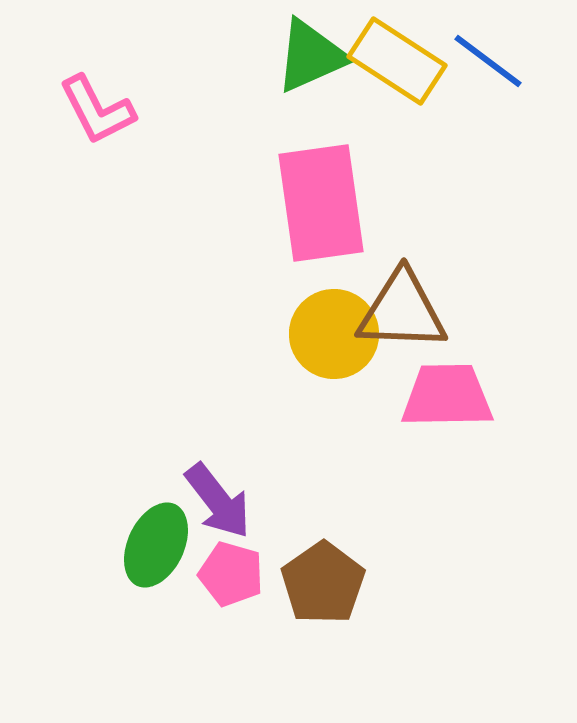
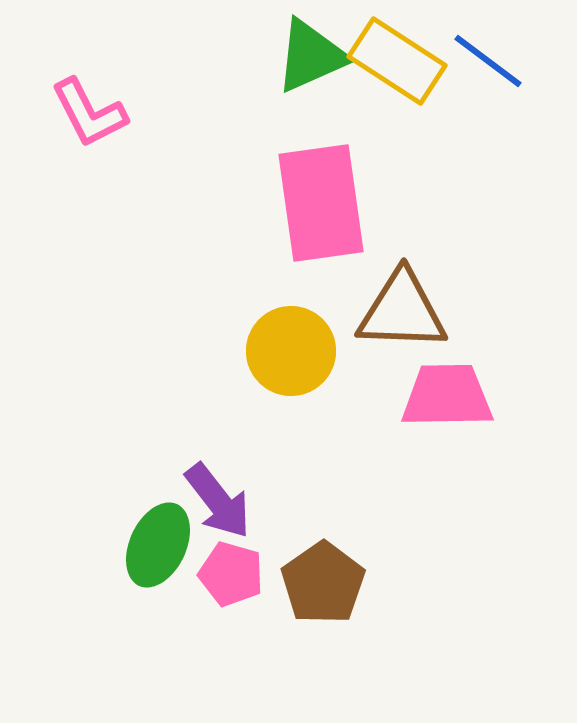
pink L-shape: moved 8 px left, 3 px down
yellow circle: moved 43 px left, 17 px down
green ellipse: moved 2 px right
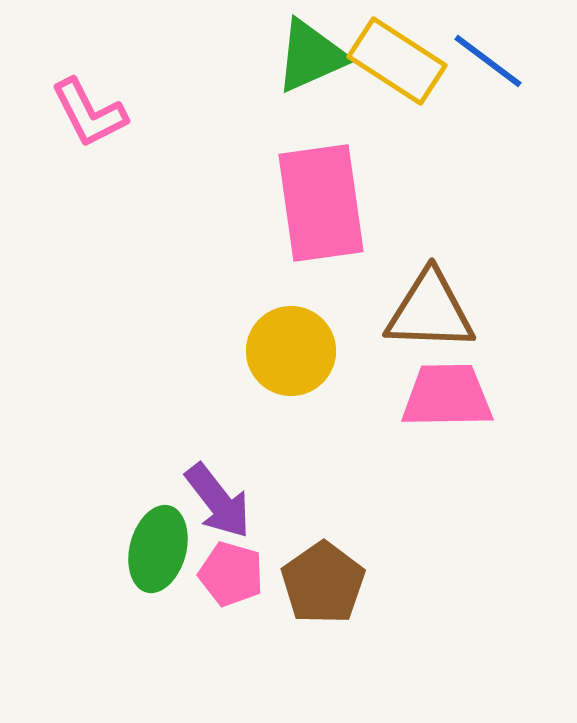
brown triangle: moved 28 px right
green ellipse: moved 4 px down; rotated 10 degrees counterclockwise
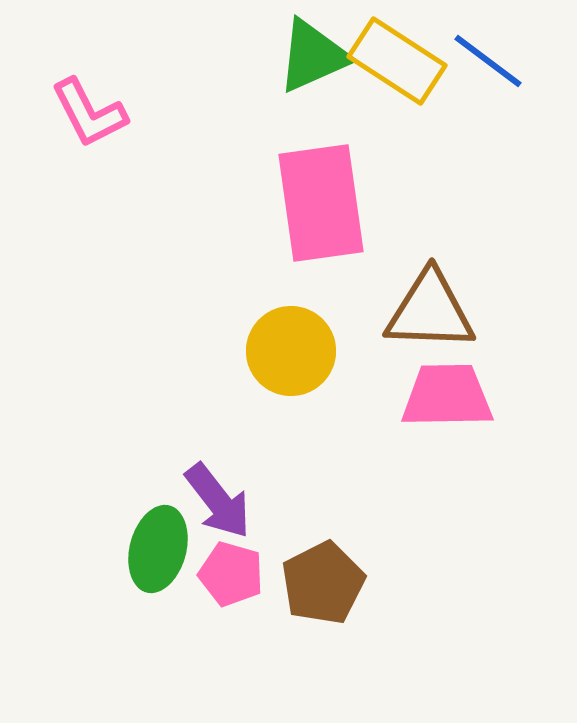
green triangle: moved 2 px right
brown pentagon: rotated 8 degrees clockwise
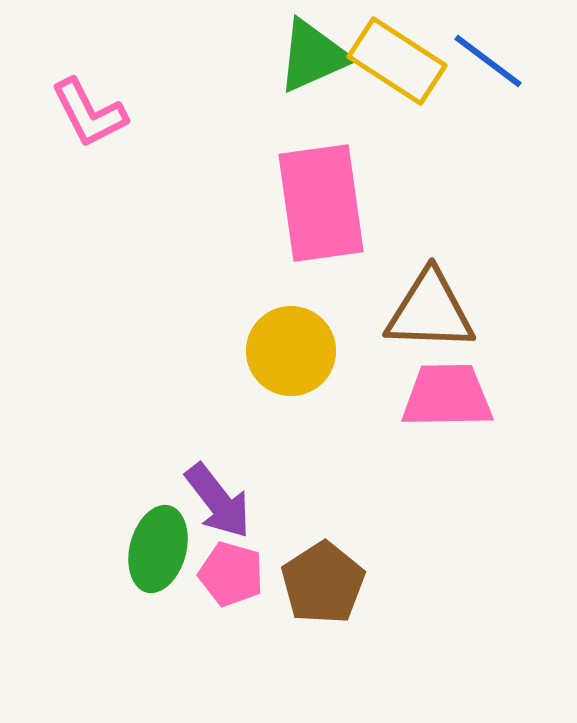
brown pentagon: rotated 6 degrees counterclockwise
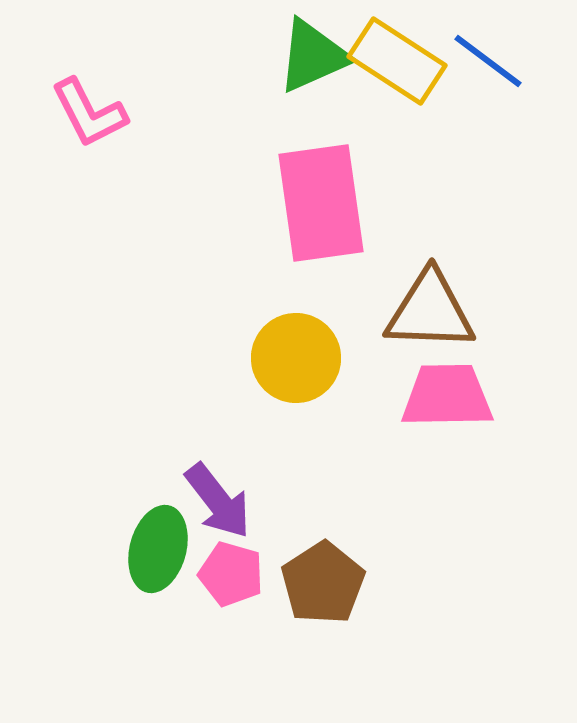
yellow circle: moved 5 px right, 7 px down
